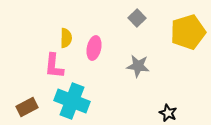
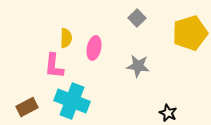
yellow pentagon: moved 2 px right, 1 px down
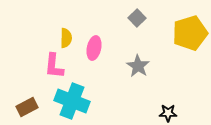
gray star: rotated 25 degrees clockwise
black star: rotated 24 degrees counterclockwise
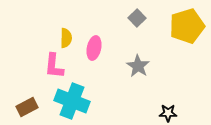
yellow pentagon: moved 3 px left, 7 px up
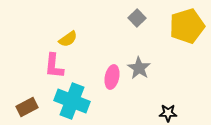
yellow semicircle: moved 2 px right, 1 px down; rotated 54 degrees clockwise
pink ellipse: moved 18 px right, 29 px down
gray star: moved 1 px right, 2 px down
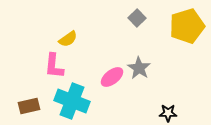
pink ellipse: rotated 40 degrees clockwise
brown rectangle: moved 2 px right, 1 px up; rotated 15 degrees clockwise
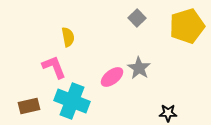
yellow semicircle: moved 2 px up; rotated 66 degrees counterclockwise
pink L-shape: moved 1 px down; rotated 152 degrees clockwise
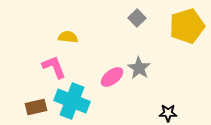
yellow semicircle: rotated 72 degrees counterclockwise
brown rectangle: moved 7 px right, 1 px down
